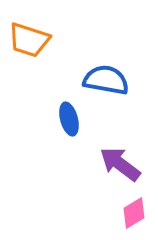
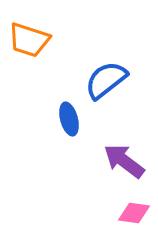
blue semicircle: rotated 48 degrees counterclockwise
purple arrow: moved 4 px right, 3 px up
pink diamond: rotated 40 degrees clockwise
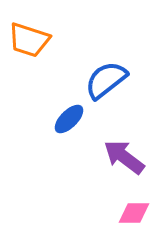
blue ellipse: rotated 60 degrees clockwise
purple arrow: moved 4 px up
pink diamond: rotated 8 degrees counterclockwise
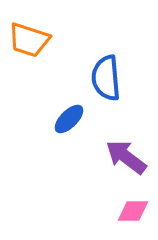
blue semicircle: moved 2 px up; rotated 57 degrees counterclockwise
purple arrow: moved 2 px right
pink diamond: moved 1 px left, 2 px up
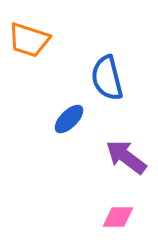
blue semicircle: moved 1 px right; rotated 9 degrees counterclockwise
pink diamond: moved 15 px left, 6 px down
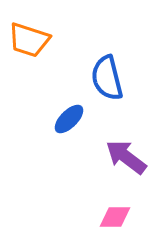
pink diamond: moved 3 px left
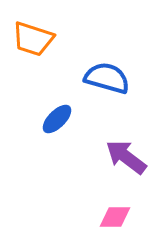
orange trapezoid: moved 4 px right, 1 px up
blue semicircle: rotated 120 degrees clockwise
blue ellipse: moved 12 px left
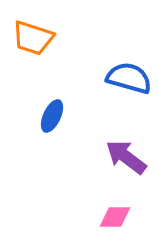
orange trapezoid: moved 1 px up
blue semicircle: moved 22 px right
blue ellipse: moved 5 px left, 3 px up; rotated 20 degrees counterclockwise
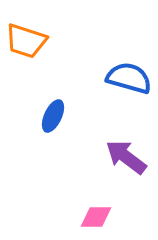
orange trapezoid: moved 7 px left, 3 px down
blue ellipse: moved 1 px right
pink diamond: moved 19 px left
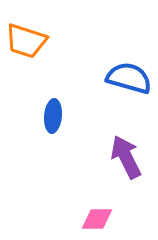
blue ellipse: rotated 20 degrees counterclockwise
purple arrow: rotated 27 degrees clockwise
pink diamond: moved 1 px right, 2 px down
